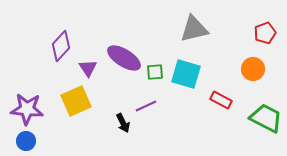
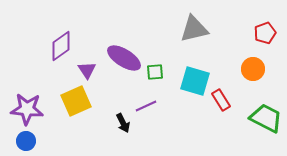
purple diamond: rotated 12 degrees clockwise
purple triangle: moved 1 px left, 2 px down
cyan square: moved 9 px right, 7 px down
red rectangle: rotated 30 degrees clockwise
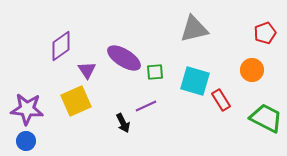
orange circle: moved 1 px left, 1 px down
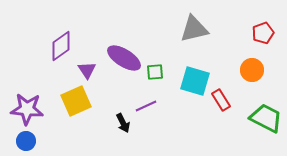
red pentagon: moved 2 px left
